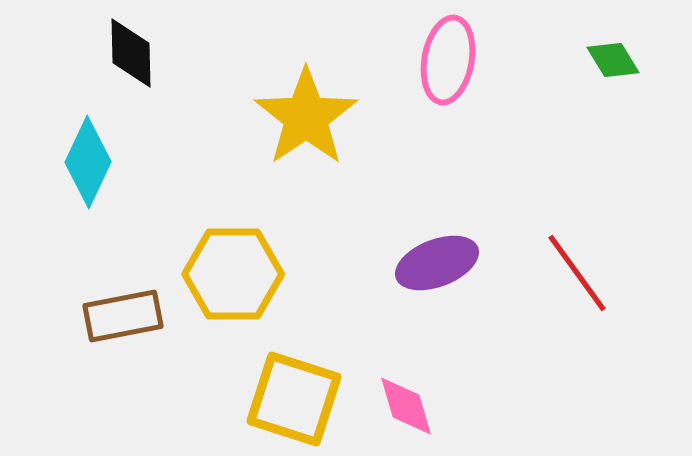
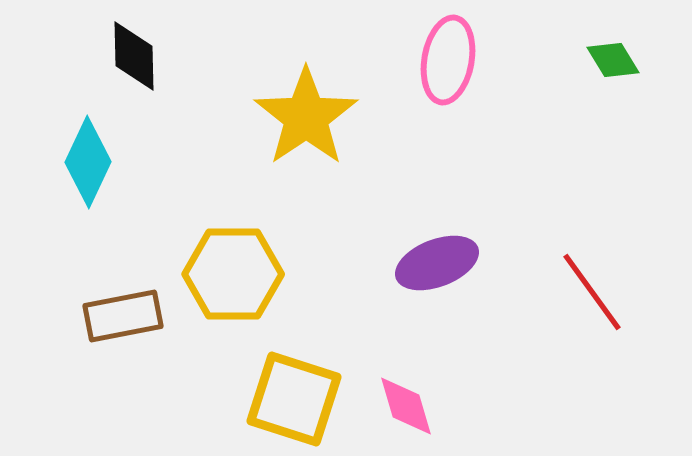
black diamond: moved 3 px right, 3 px down
red line: moved 15 px right, 19 px down
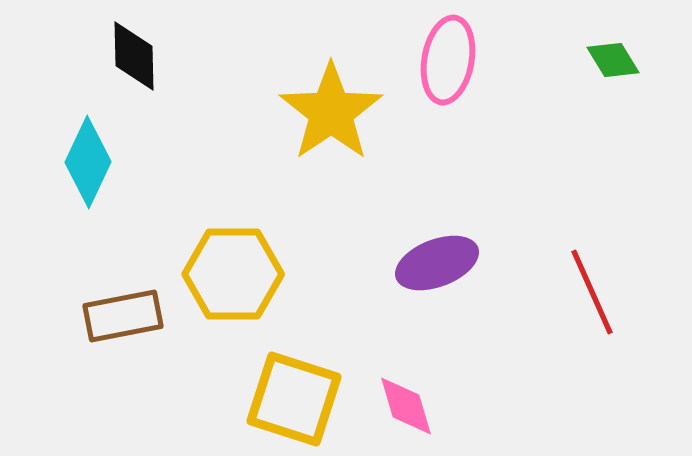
yellow star: moved 25 px right, 5 px up
red line: rotated 12 degrees clockwise
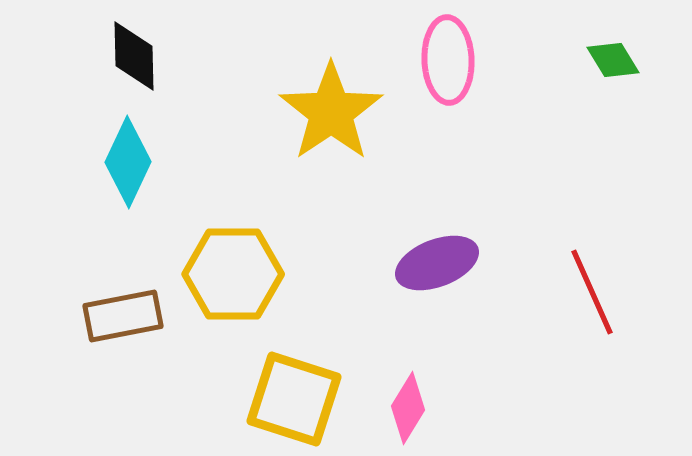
pink ellipse: rotated 12 degrees counterclockwise
cyan diamond: moved 40 px right
pink diamond: moved 2 px right, 2 px down; rotated 48 degrees clockwise
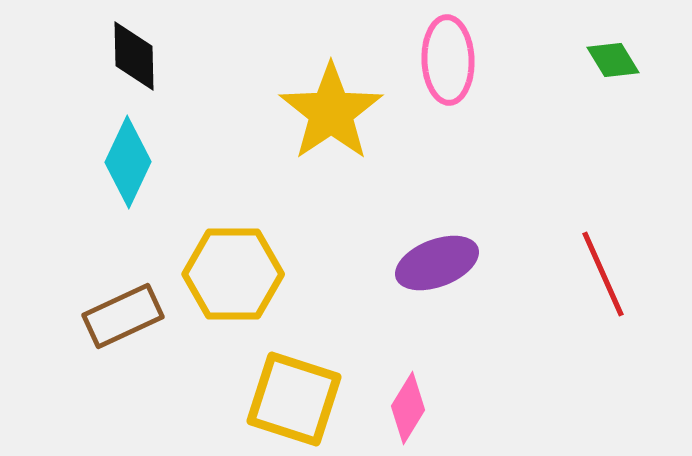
red line: moved 11 px right, 18 px up
brown rectangle: rotated 14 degrees counterclockwise
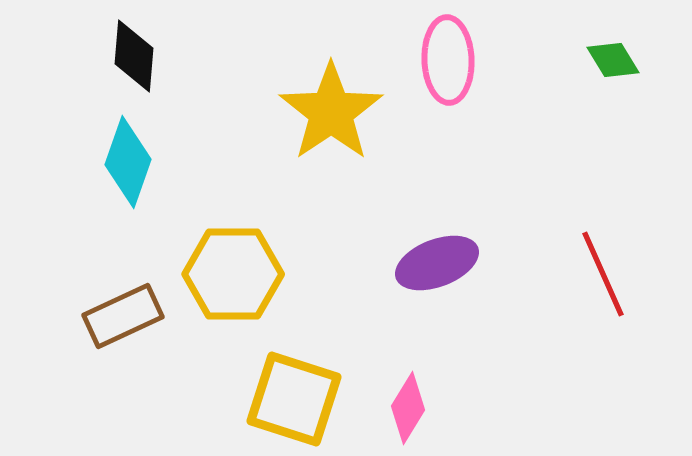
black diamond: rotated 6 degrees clockwise
cyan diamond: rotated 6 degrees counterclockwise
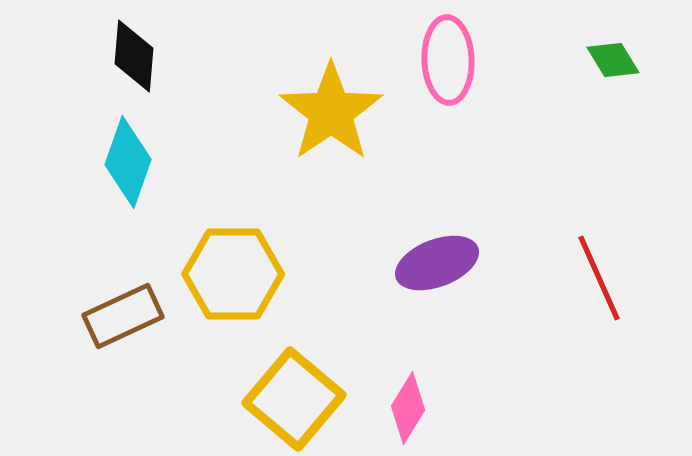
red line: moved 4 px left, 4 px down
yellow square: rotated 22 degrees clockwise
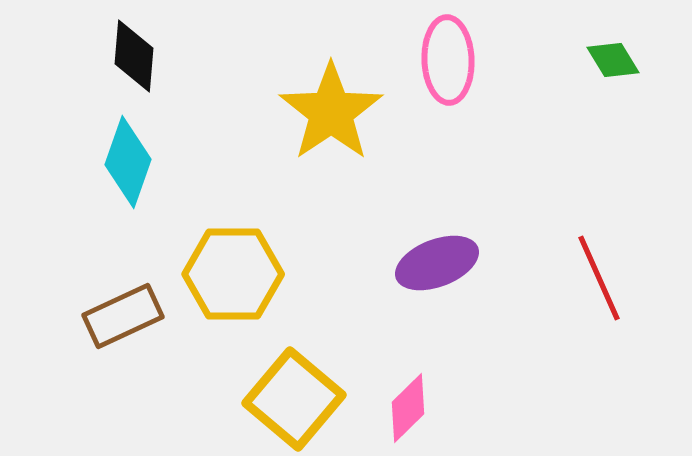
pink diamond: rotated 14 degrees clockwise
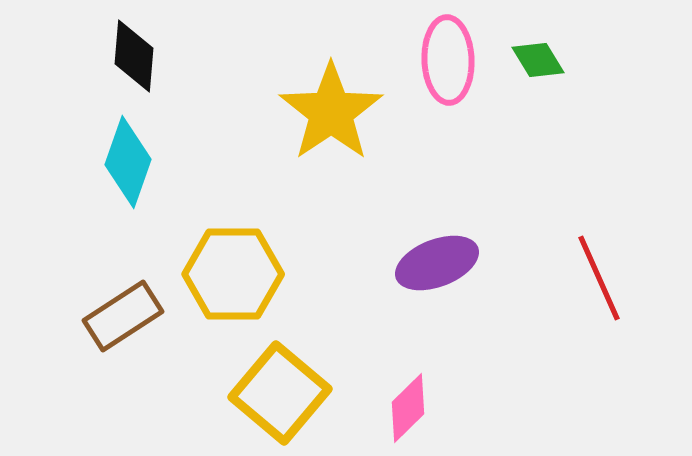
green diamond: moved 75 px left
brown rectangle: rotated 8 degrees counterclockwise
yellow square: moved 14 px left, 6 px up
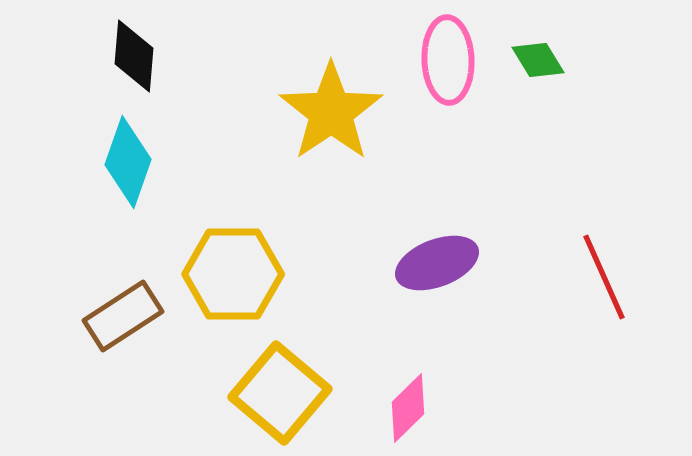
red line: moved 5 px right, 1 px up
